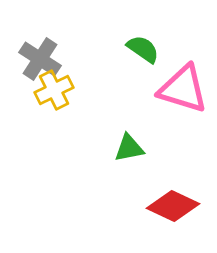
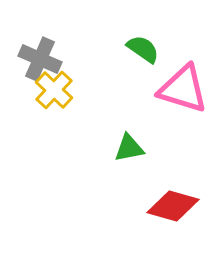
gray cross: rotated 9 degrees counterclockwise
yellow cross: rotated 21 degrees counterclockwise
red diamond: rotated 9 degrees counterclockwise
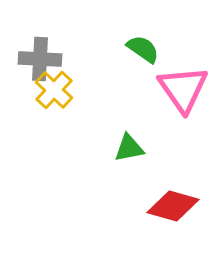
gray cross: rotated 21 degrees counterclockwise
pink triangle: rotated 38 degrees clockwise
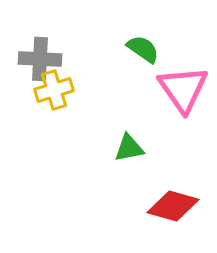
yellow cross: rotated 30 degrees clockwise
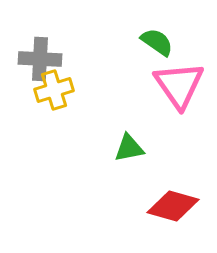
green semicircle: moved 14 px right, 7 px up
pink triangle: moved 4 px left, 4 px up
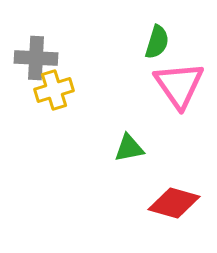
green semicircle: rotated 72 degrees clockwise
gray cross: moved 4 px left, 1 px up
red diamond: moved 1 px right, 3 px up
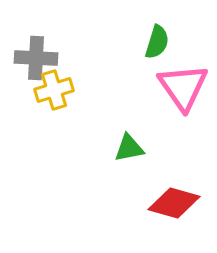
pink triangle: moved 4 px right, 2 px down
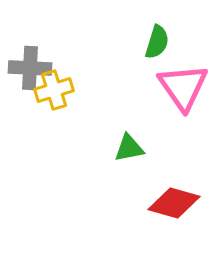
gray cross: moved 6 px left, 10 px down
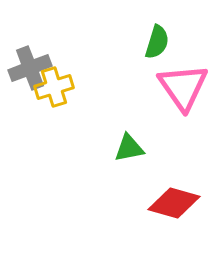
gray cross: rotated 24 degrees counterclockwise
yellow cross: moved 3 px up
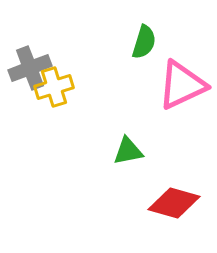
green semicircle: moved 13 px left
pink triangle: moved 1 px left, 2 px up; rotated 40 degrees clockwise
green triangle: moved 1 px left, 3 px down
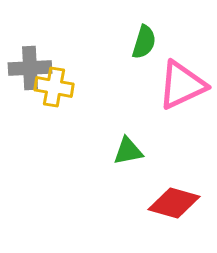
gray cross: rotated 18 degrees clockwise
yellow cross: rotated 27 degrees clockwise
